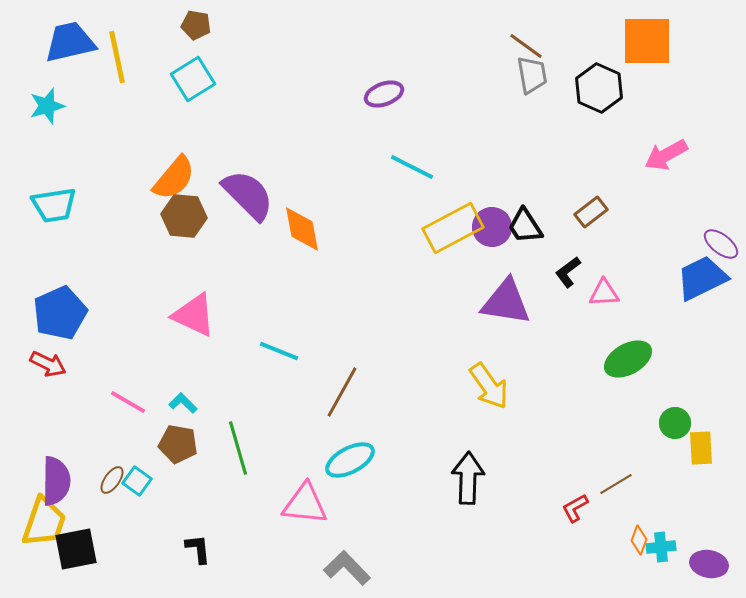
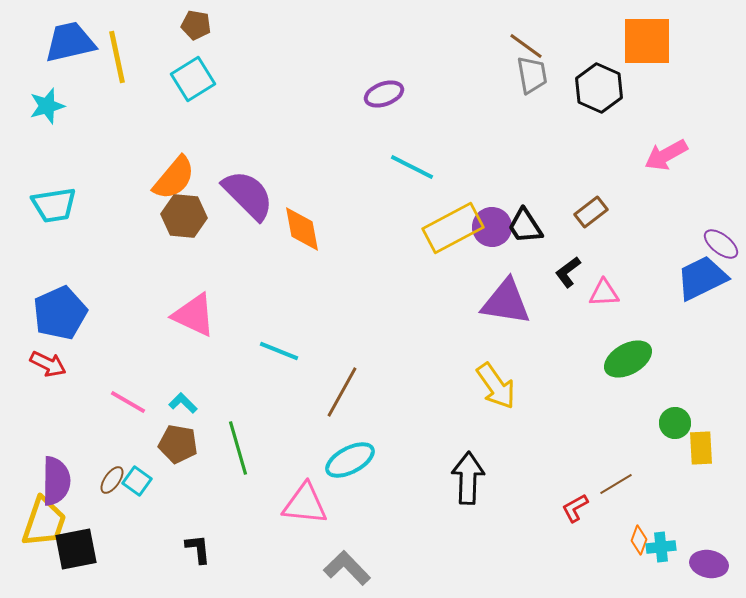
yellow arrow at (489, 386): moved 7 px right
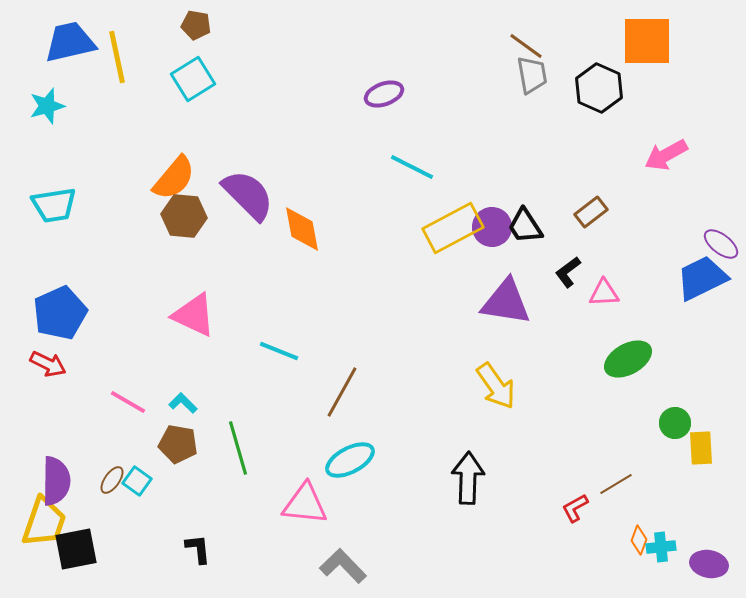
gray L-shape at (347, 568): moved 4 px left, 2 px up
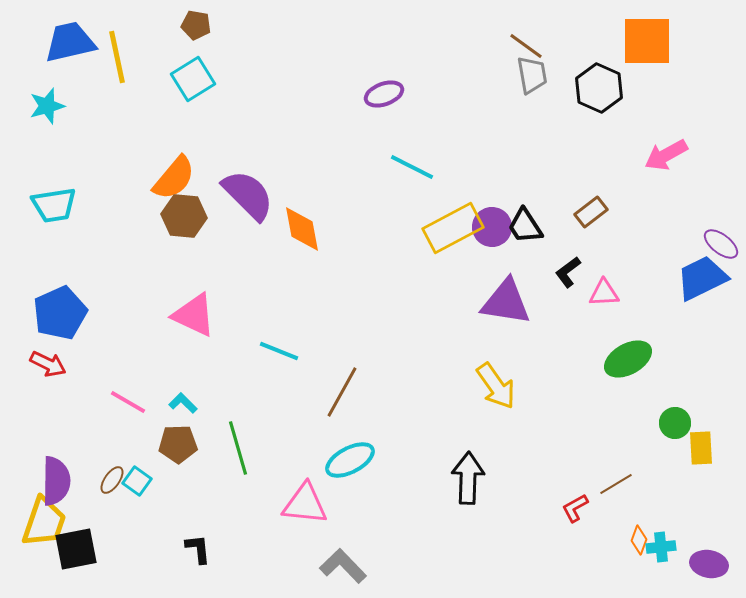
brown pentagon at (178, 444): rotated 12 degrees counterclockwise
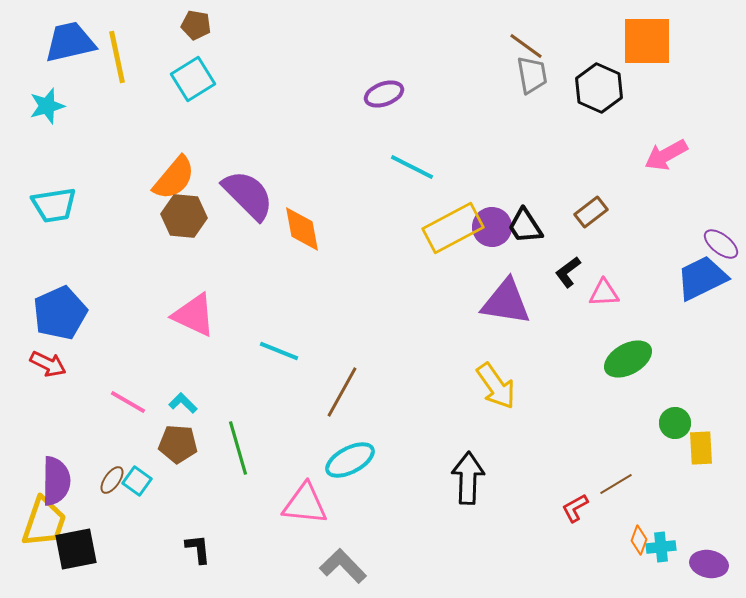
brown pentagon at (178, 444): rotated 6 degrees clockwise
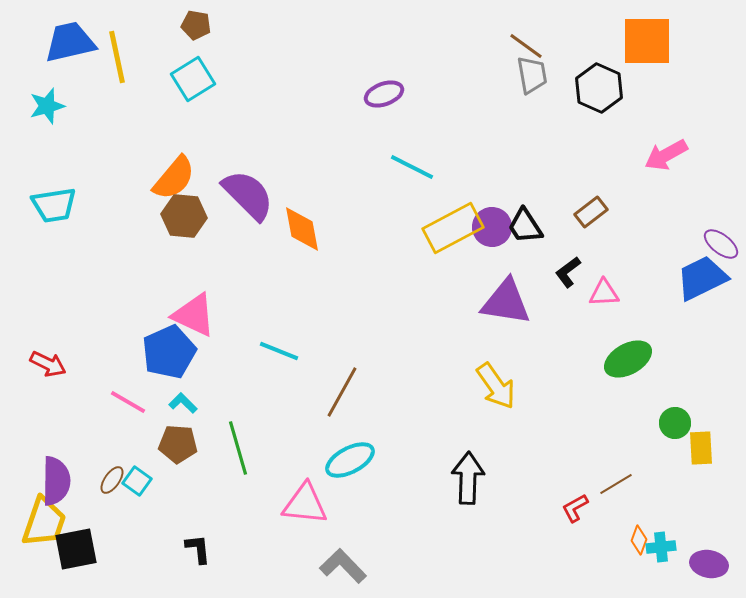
blue pentagon at (60, 313): moved 109 px right, 39 px down
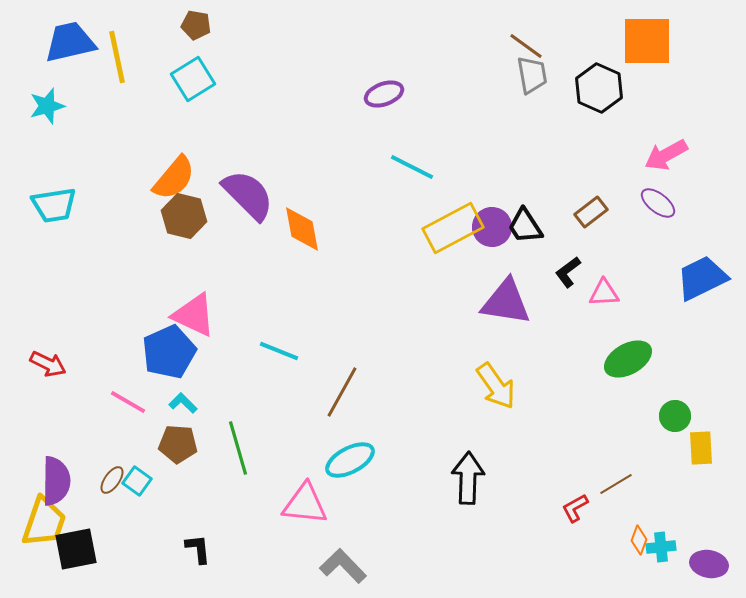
brown hexagon at (184, 216): rotated 9 degrees clockwise
purple ellipse at (721, 244): moved 63 px left, 41 px up
green circle at (675, 423): moved 7 px up
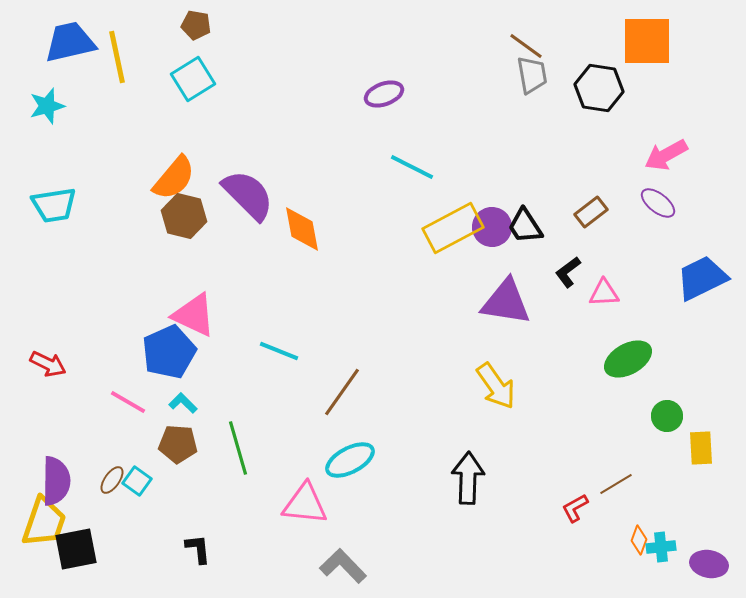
black hexagon at (599, 88): rotated 15 degrees counterclockwise
brown line at (342, 392): rotated 6 degrees clockwise
green circle at (675, 416): moved 8 px left
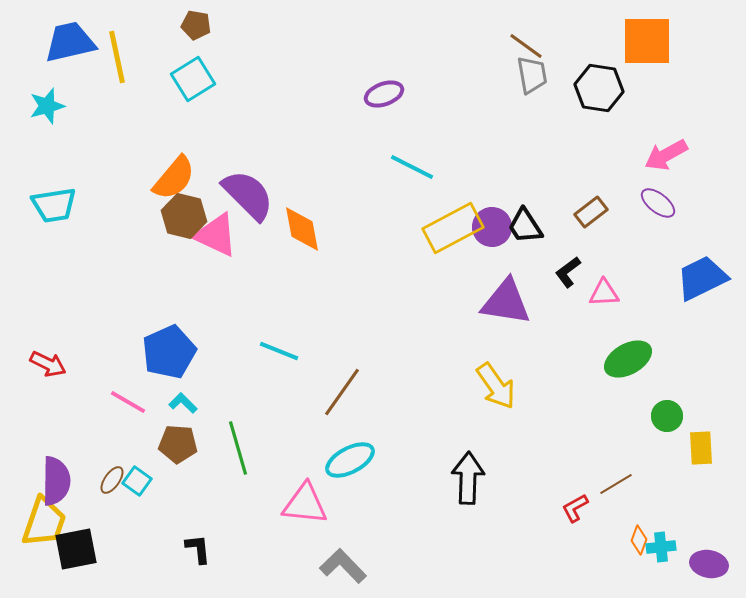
pink triangle at (194, 315): moved 22 px right, 80 px up
